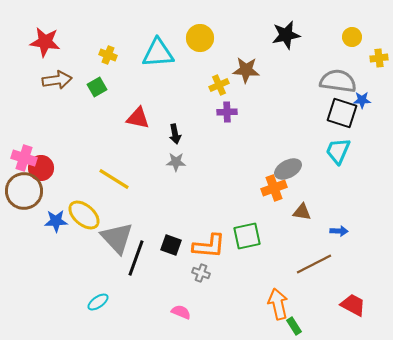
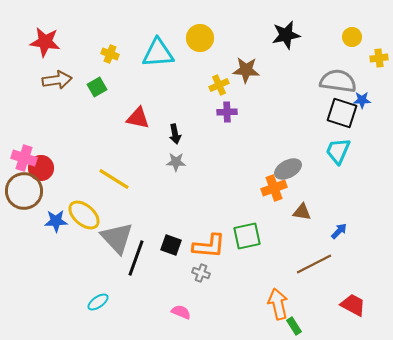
yellow cross at (108, 55): moved 2 px right, 1 px up
blue arrow at (339, 231): rotated 48 degrees counterclockwise
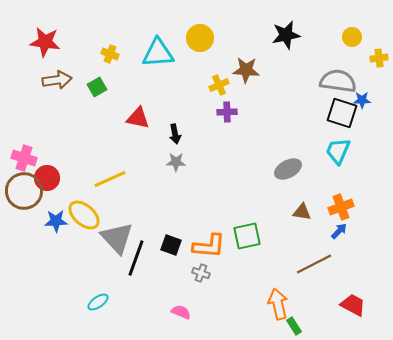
red circle at (41, 168): moved 6 px right, 10 px down
yellow line at (114, 179): moved 4 px left; rotated 56 degrees counterclockwise
orange cross at (274, 188): moved 67 px right, 19 px down
